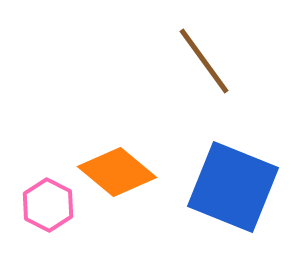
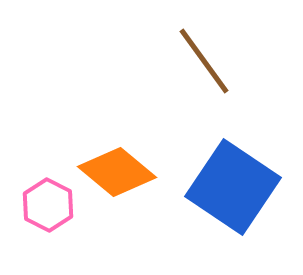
blue square: rotated 12 degrees clockwise
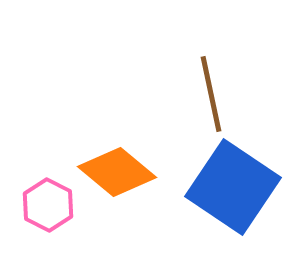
brown line: moved 7 px right, 33 px down; rotated 24 degrees clockwise
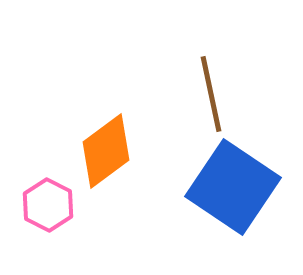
orange diamond: moved 11 px left, 21 px up; rotated 76 degrees counterclockwise
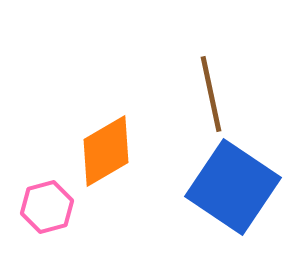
orange diamond: rotated 6 degrees clockwise
pink hexagon: moved 1 px left, 2 px down; rotated 18 degrees clockwise
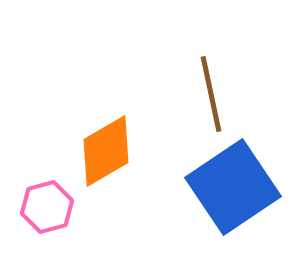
blue square: rotated 22 degrees clockwise
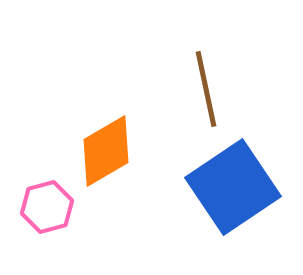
brown line: moved 5 px left, 5 px up
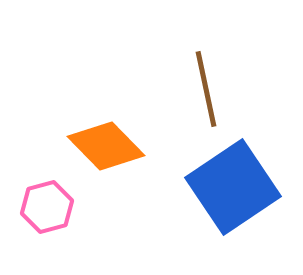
orange diamond: moved 5 px up; rotated 76 degrees clockwise
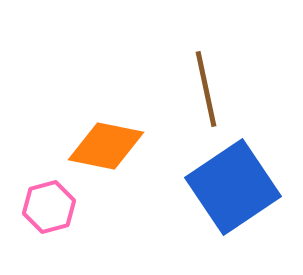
orange diamond: rotated 34 degrees counterclockwise
pink hexagon: moved 2 px right
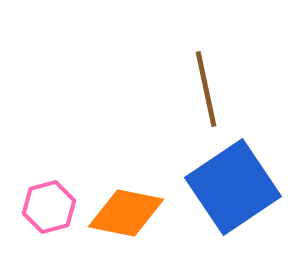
orange diamond: moved 20 px right, 67 px down
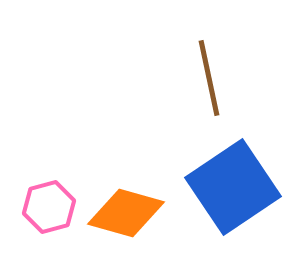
brown line: moved 3 px right, 11 px up
orange diamond: rotated 4 degrees clockwise
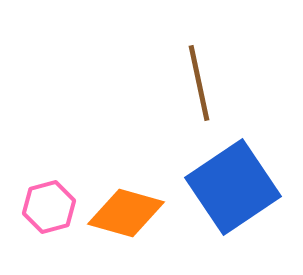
brown line: moved 10 px left, 5 px down
